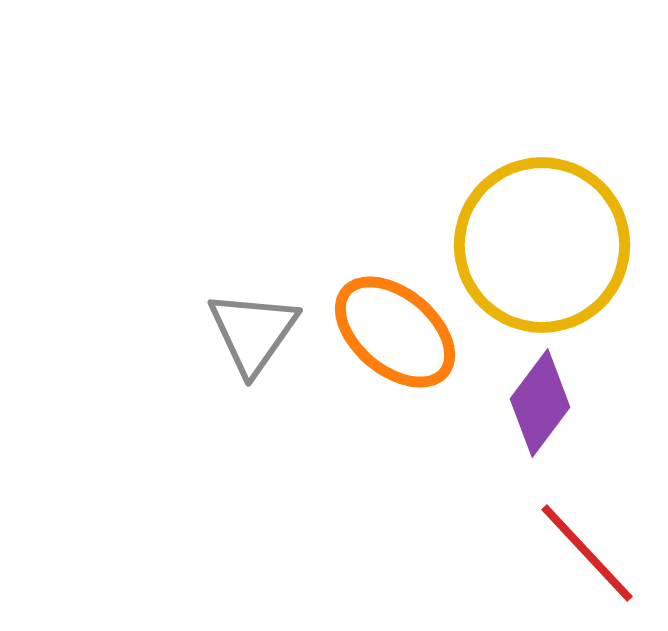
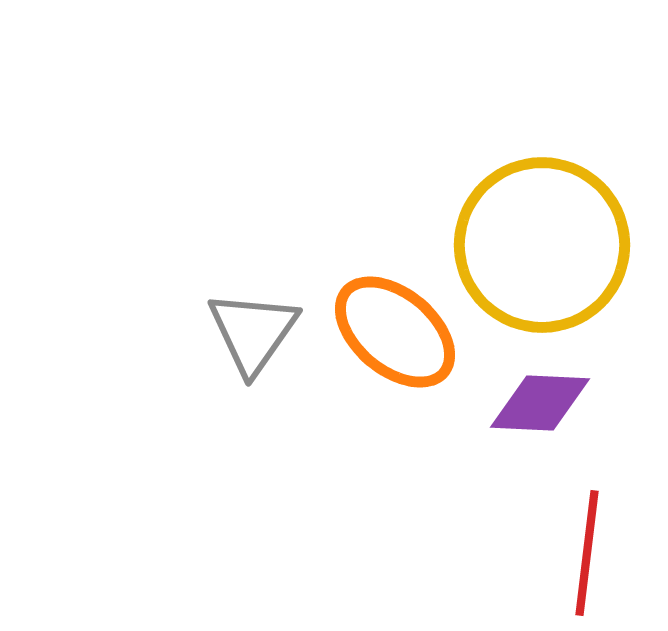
purple diamond: rotated 56 degrees clockwise
red line: rotated 50 degrees clockwise
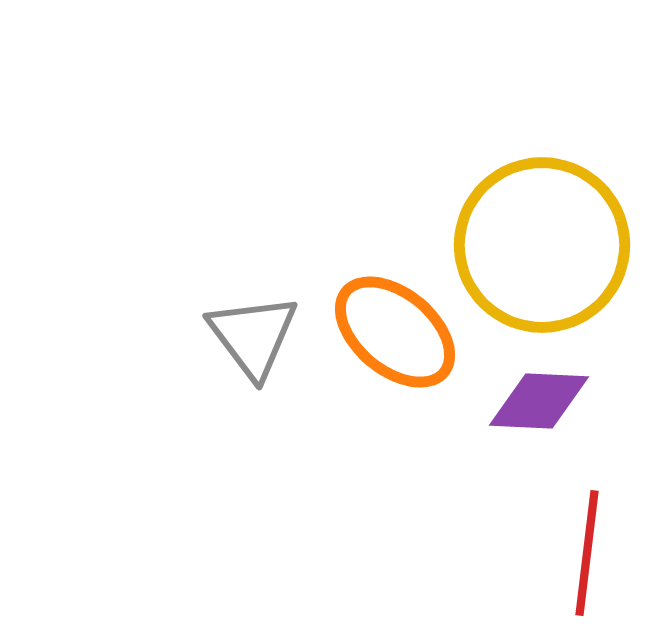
gray triangle: moved 4 px down; rotated 12 degrees counterclockwise
purple diamond: moved 1 px left, 2 px up
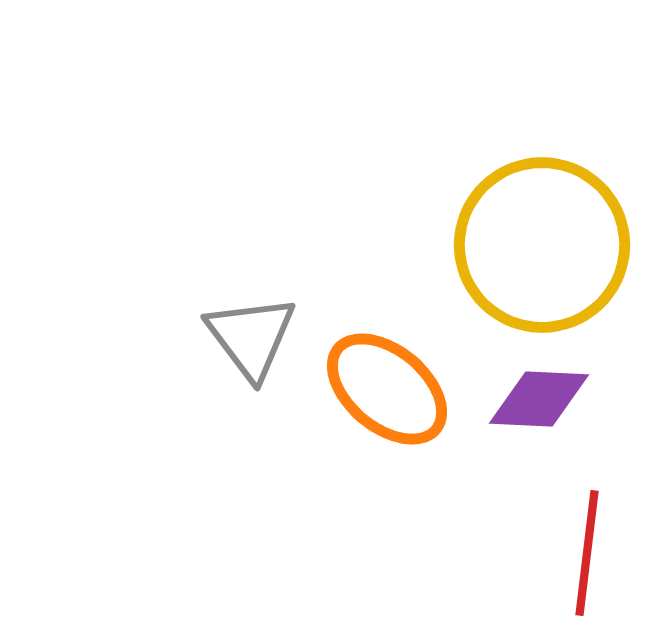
orange ellipse: moved 8 px left, 57 px down
gray triangle: moved 2 px left, 1 px down
purple diamond: moved 2 px up
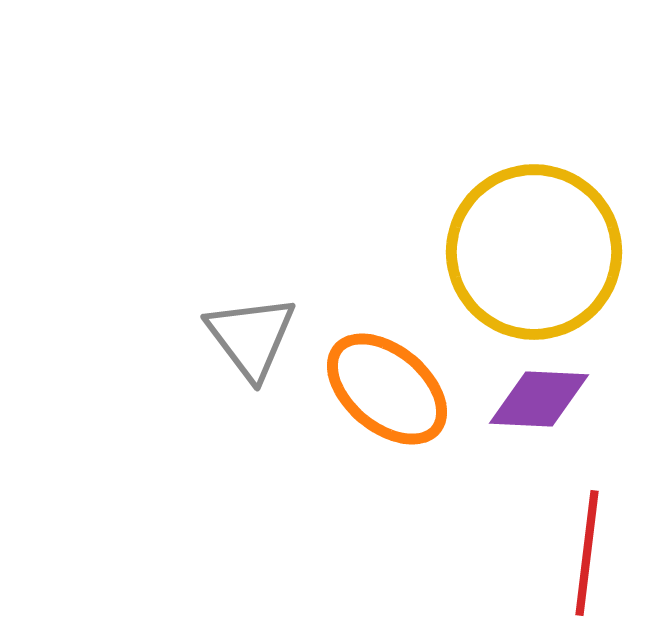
yellow circle: moved 8 px left, 7 px down
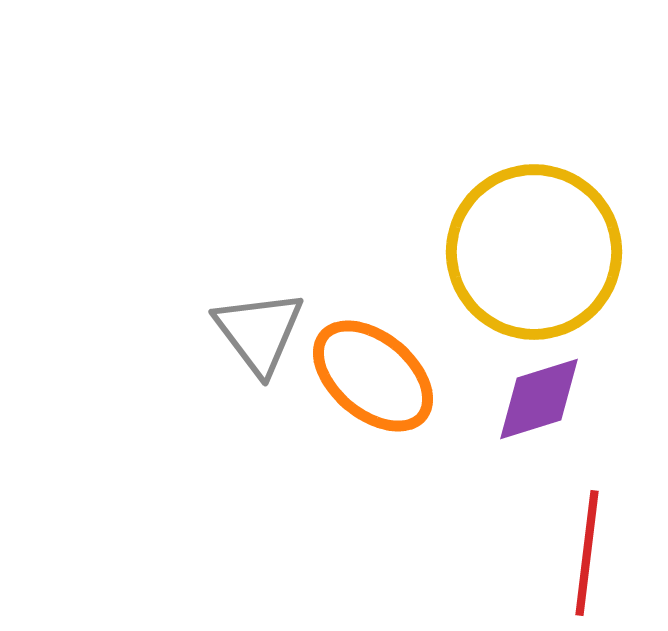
gray triangle: moved 8 px right, 5 px up
orange ellipse: moved 14 px left, 13 px up
purple diamond: rotated 20 degrees counterclockwise
